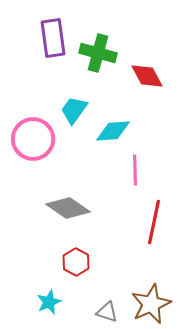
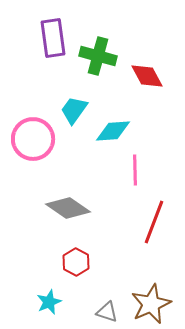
green cross: moved 3 px down
red line: rotated 9 degrees clockwise
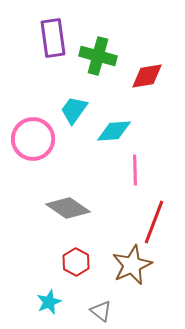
red diamond: rotated 72 degrees counterclockwise
cyan diamond: moved 1 px right
brown star: moved 19 px left, 39 px up
gray triangle: moved 6 px left, 1 px up; rotated 20 degrees clockwise
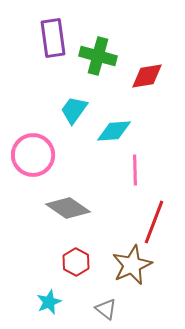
pink circle: moved 16 px down
gray triangle: moved 5 px right, 2 px up
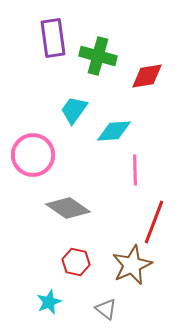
red hexagon: rotated 16 degrees counterclockwise
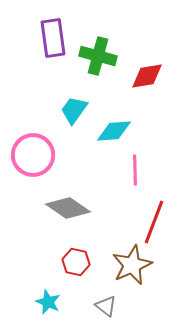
cyan star: moved 1 px left; rotated 25 degrees counterclockwise
gray triangle: moved 3 px up
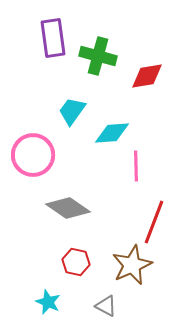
cyan trapezoid: moved 2 px left, 1 px down
cyan diamond: moved 2 px left, 2 px down
pink line: moved 1 px right, 4 px up
gray triangle: rotated 10 degrees counterclockwise
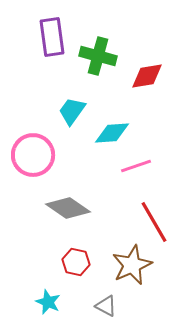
purple rectangle: moved 1 px left, 1 px up
pink line: rotated 72 degrees clockwise
red line: rotated 51 degrees counterclockwise
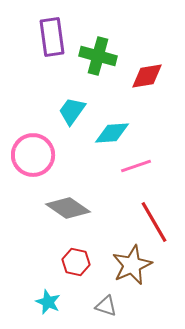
gray triangle: rotated 10 degrees counterclockwise
